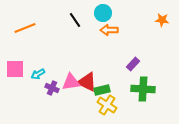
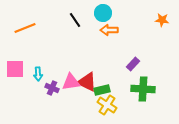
cyan arrow: rotated 64 degrees counterclockwise
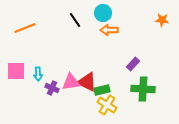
pink square: moved 1 px right, 2 px down
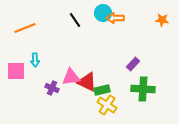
orange arrow: moved 6 px right, 12 px up
cyan arrow: moved 3 px left, 14 px up
pink triangle: moved 5 px up
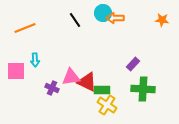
green rectangle: rotated 14 degrees clockwise
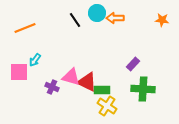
cyan circle: moved 6 px left
cyan arrow: rotated 40 degrees clockwise
pink square: moved 3 px right, 1 px down
pink triangle: rotated 24 degrees clockwise
purple cross: moved 1 px up
yellow cross: moved 1 px down
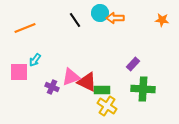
cyan circle: moved 3 px right
pink triangle: rotated 36 degrees counterclockwise
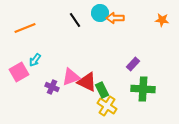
pink square: rotated 30 degrees counterclockwise
green rectangle: rotated 63 degrees clockwise
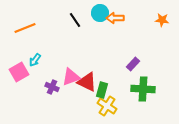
green rectangle: rotated 42 degrees clockwise
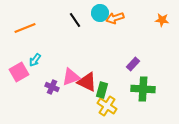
orange arrow: rotated 18 degrees counterclockwise
